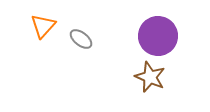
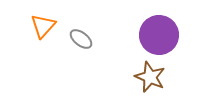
purple circle: moved 1 px right, 1 px up
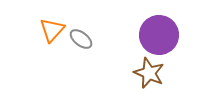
orange triangle: moved 9 px right, 4 px down
brown star: moved 1 px left, 4 px up
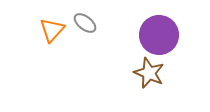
gray ellipse: moved 4 px right, 16 px up
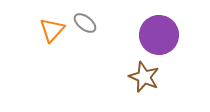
brown star: moved 5 px left, 4 px down
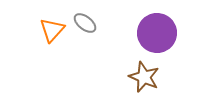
purple circle: moved 2 px left, 2 px up
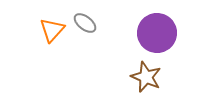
brown star: moved 2 px right
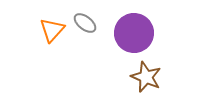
purple circle: moved 23 px left
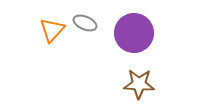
gray ellipse: rotated 15 degrees counterclockwise
brown star: moved 7 px left, 7 px down; rotated 20 degrees counterclockwise
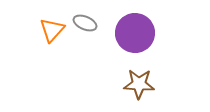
purple circle: moved 1 px right
